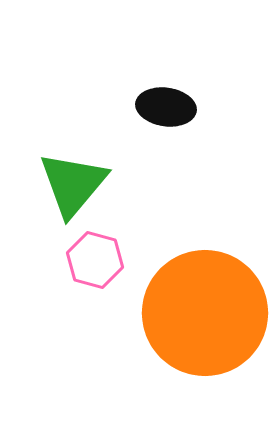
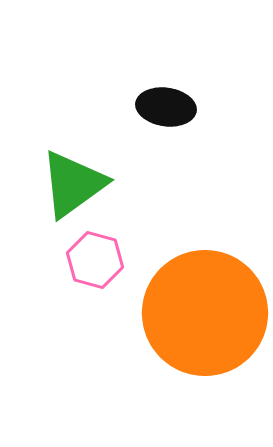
green triangle: rotated 14 degrees clockwise
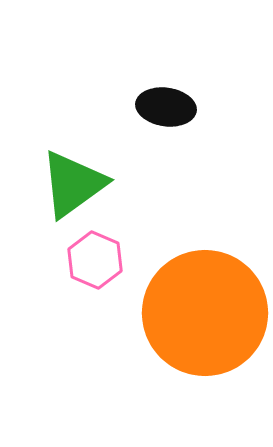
pink hexagon: rotated 8 degrees clockwise
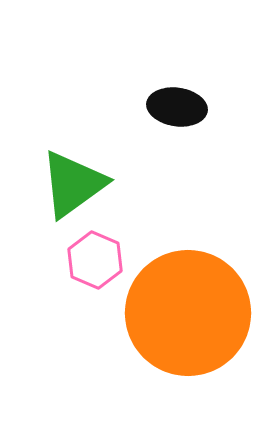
black ellipse: moved 11 px right
orange circle: moved 17 px left
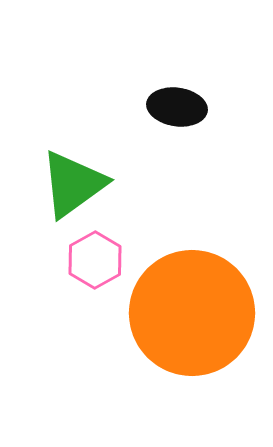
pink hexagon: rotated 8 degrees clockwise
orange circle: moved 4 px right
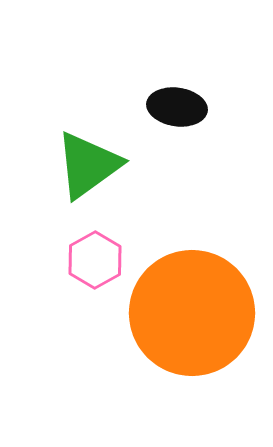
green triangle: moved 15 px right, 19 px up
